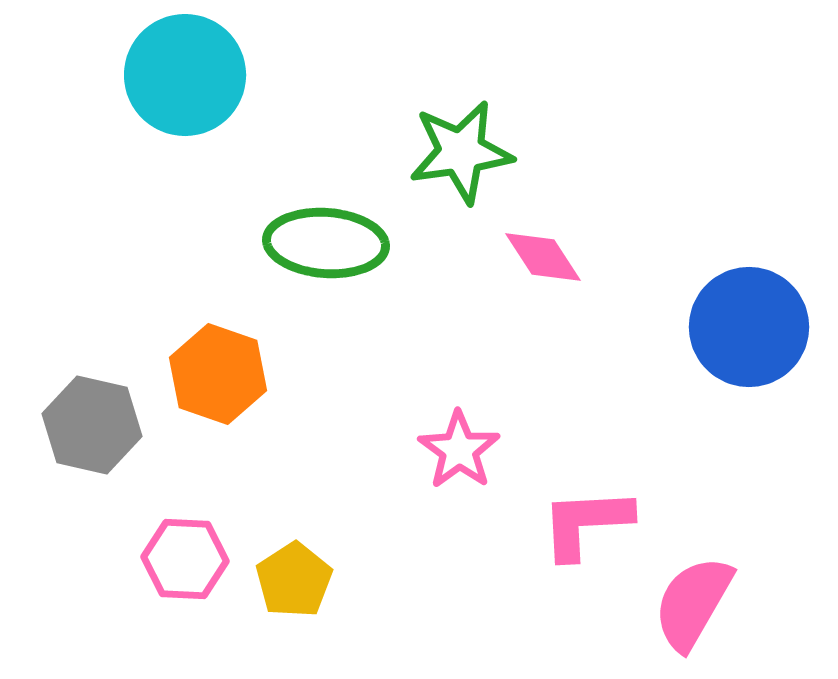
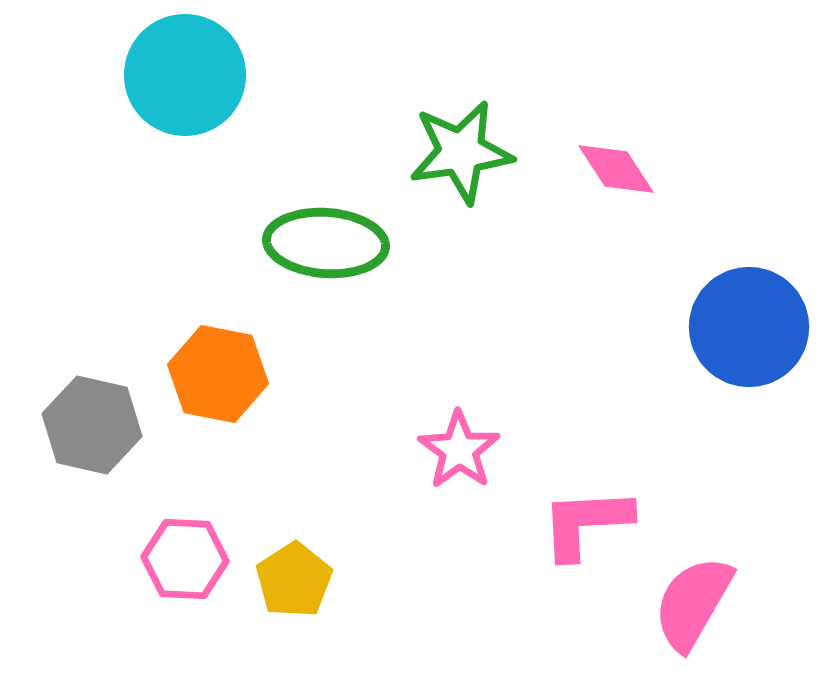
pink diamond: moved 73 px right, 88 px up
orange hexagon: rotated 8 degrees counterclockwise
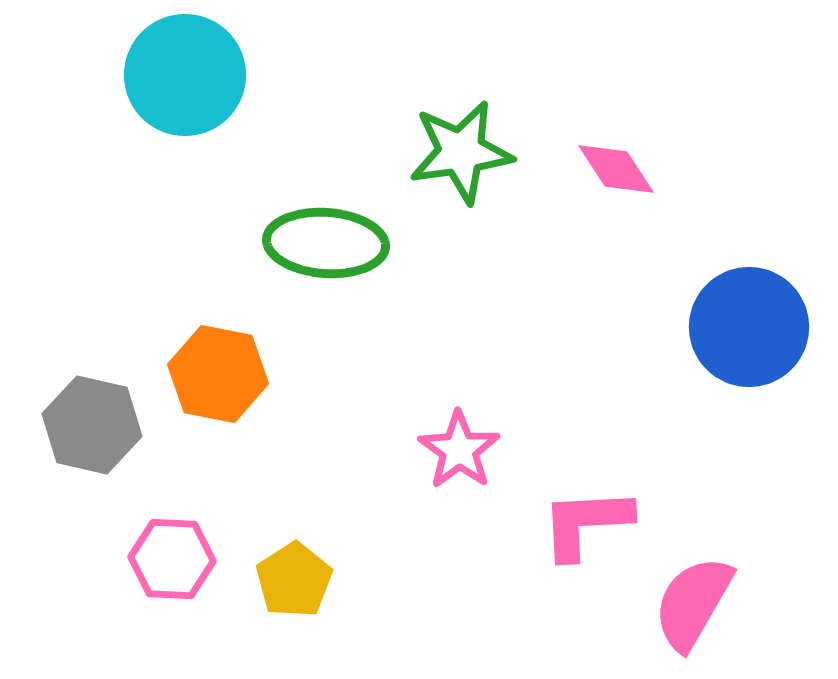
pink hexagon: moved 13 px left
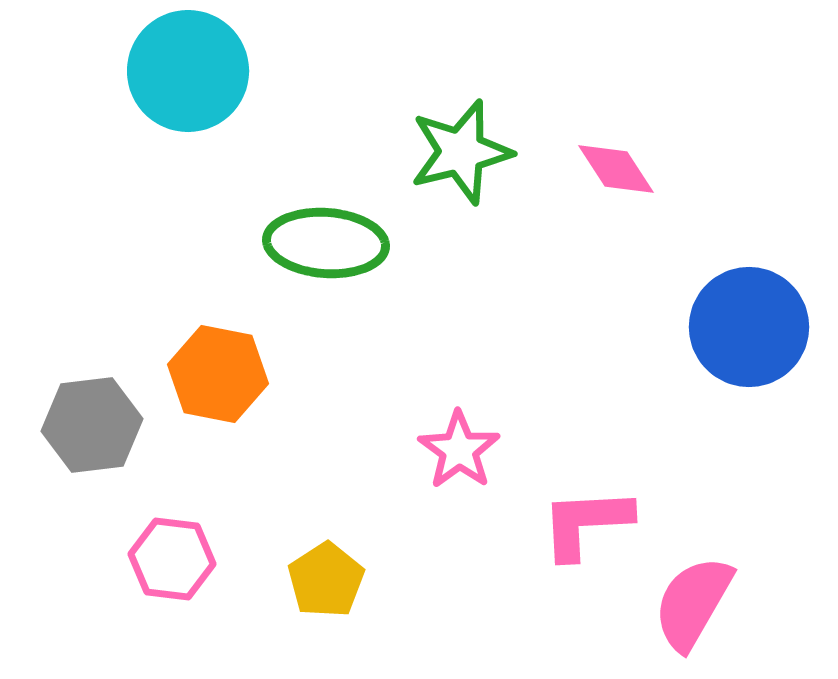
cyan circle: moved 3 px right, 4 px up
green star: rotated 6 degrees counterclockwise
gray hexagon: rotated 20 degrees counterclockwise
pink hexagon: rotated 4 degrees clockwise
yellow pentagon: moved 32 px right
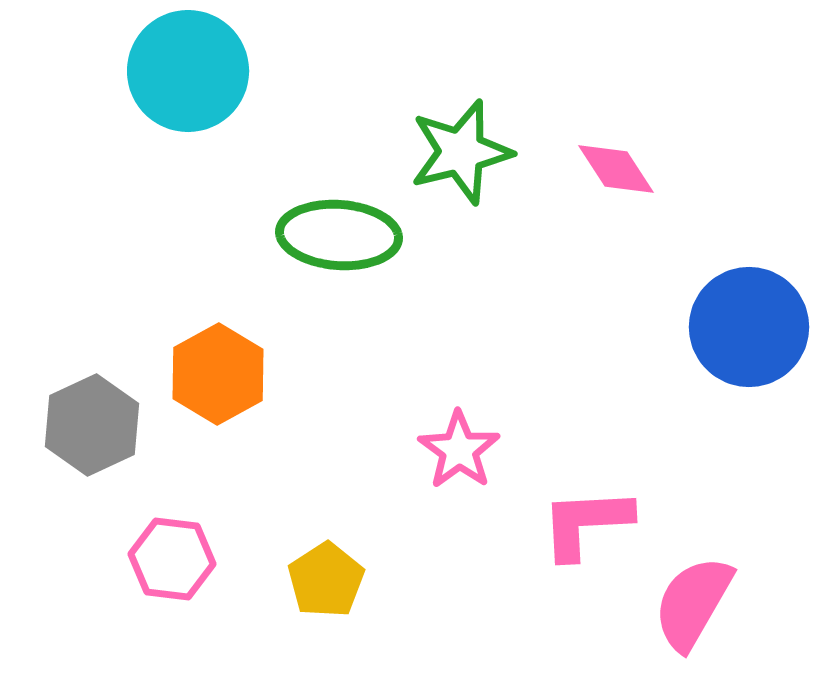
green ellipse: moved 13 px right, 8 px up
orange hexagon: rotated 20 degrees clockwise
gray hexagon: rotated 18 degrees counterclockwise
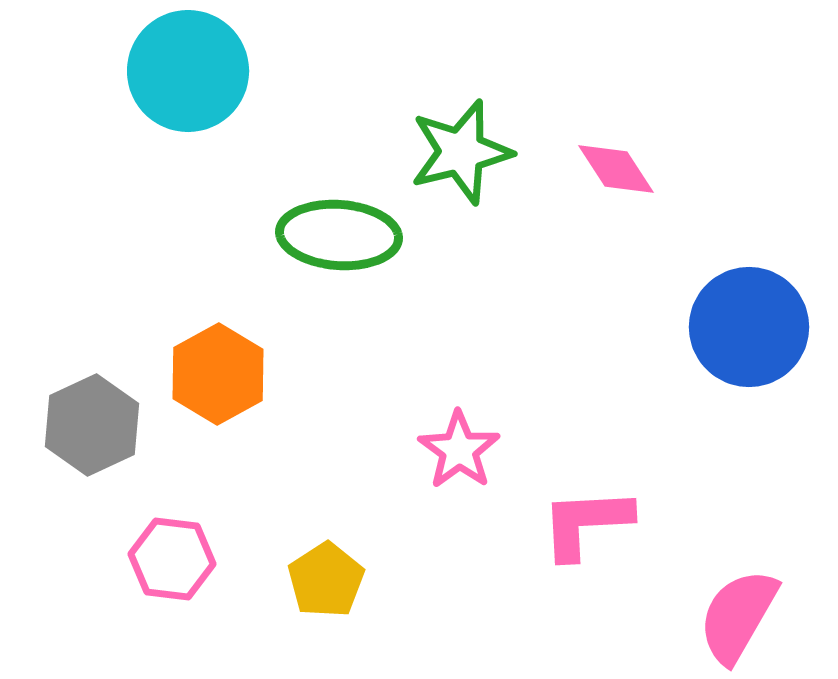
pink semicircle: moved 45 px right, 13 px down
